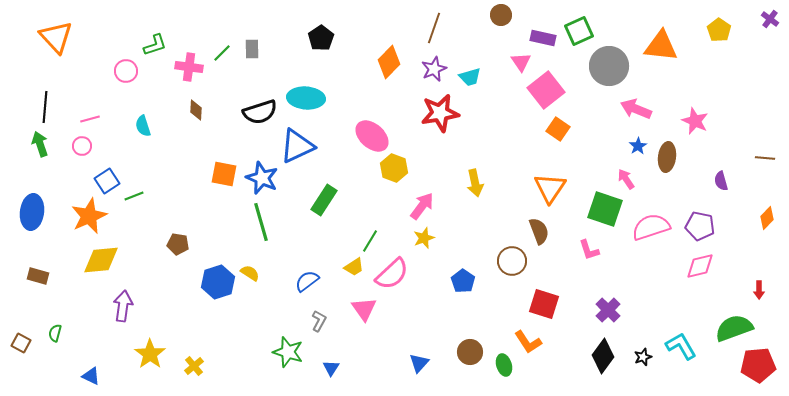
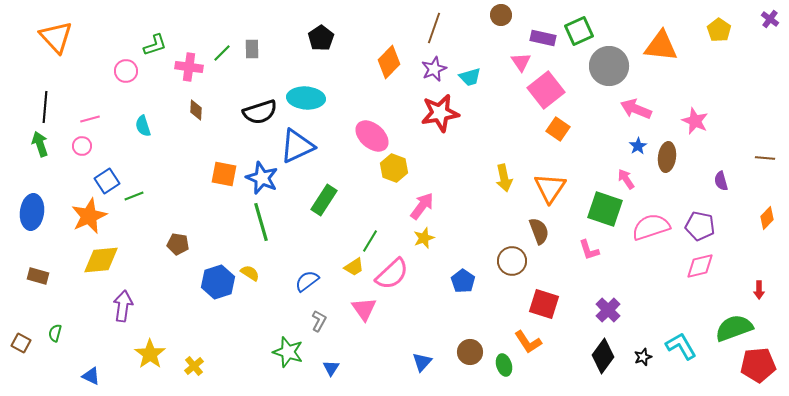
yellow arrow at (475, 183): moved 29 px right, 5 px up
blue triangle at (419, 363): moved 3 px right, 1 px up
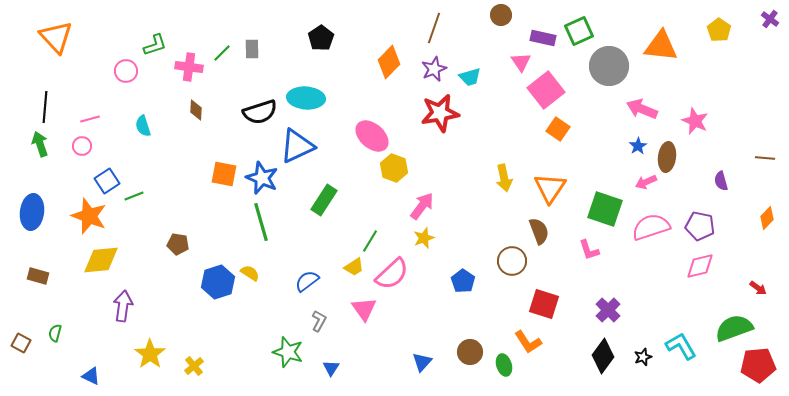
pink arrow at (636, 109): moved 6 px right
pink arrow at (626, 179): moved 20 px right, 3 px down; rotated 80 degrees counterclockwise
orange star at (89, 216): rotated 27 degrees counterclockwise
red arrow at (759, 290): moved 1 px left, 2 px up; rotated 54 degrees counterclockwise
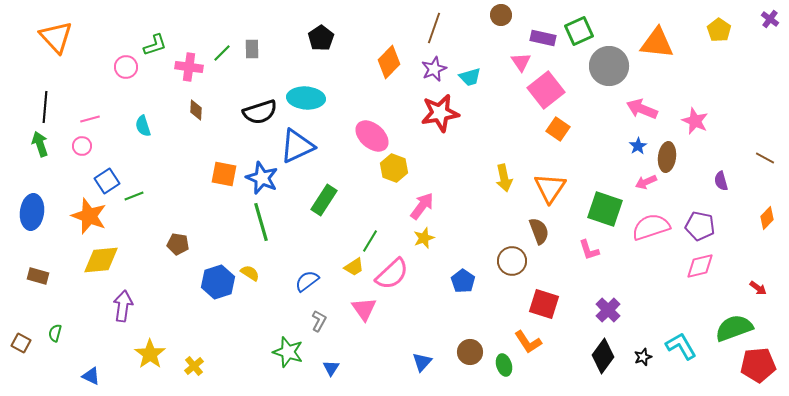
orange triangle at (661, 46): moved 4 px left, 3 px up
pink circle at (126, 71): moved 4 px up
brown line at (765, 158): rotated 24 degrees clockwise
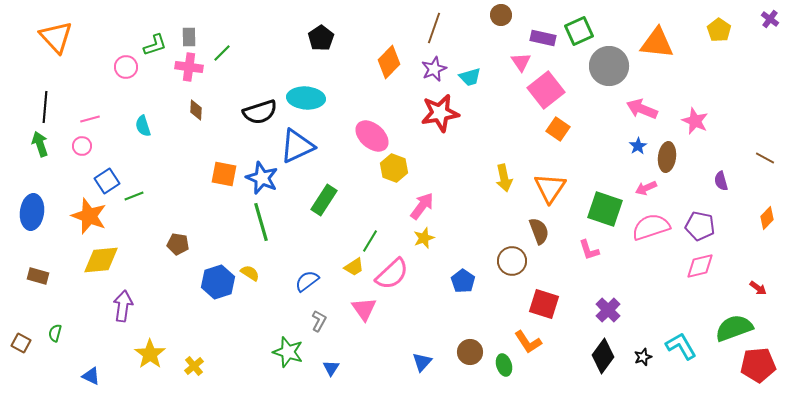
gray rectangle at (252, 49): moved 63 px left, 12 px up
pink arrow at (646, 182): moved 6 px down
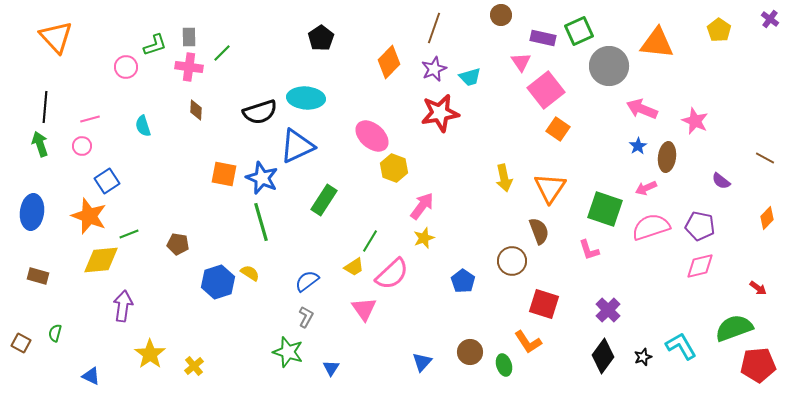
purple semicircle at (721, 181): rotated 36 degrees counterclockwise
green line at (134, 196): moved 5 px left, 38 px down
gray L-shape at (319, 321): moved 13 px left, 4 px up
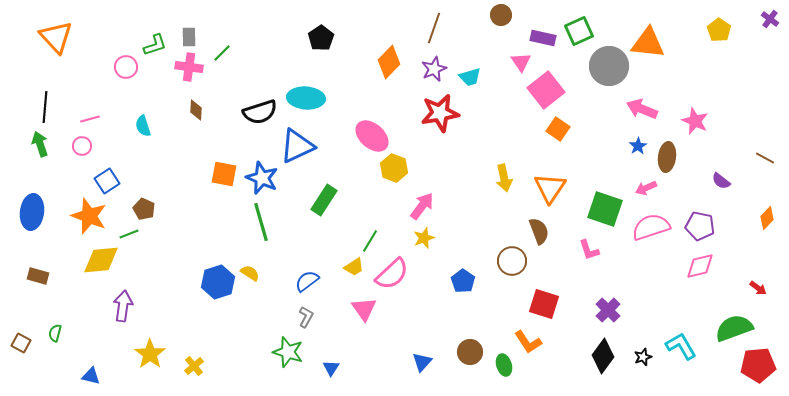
orange triangle at (657, 43): moved 9 px left
brown pentagon at (178, 244): moved 34 px left, 35 px up; rotated 15 degrees clockwise
blue triangle at (91, 376): rotated 12 degrees counterclockwise
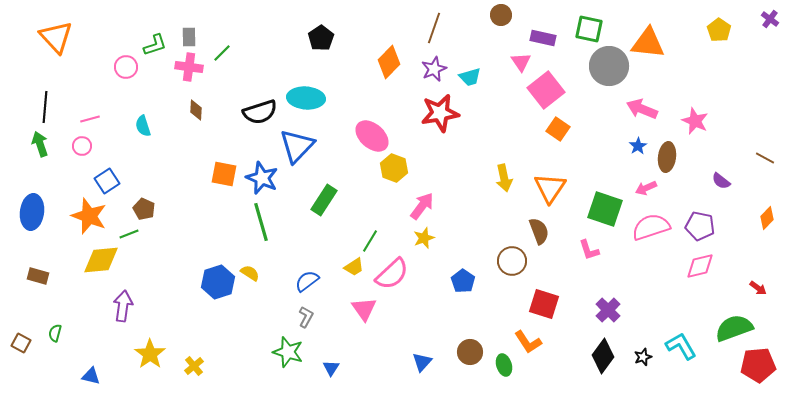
green square at (579, 31): moved 10 px right, 2 px up; rotated 36 degrees clockwise
blue triangle at (297, 146): rotated 21 degrees counterclockwise
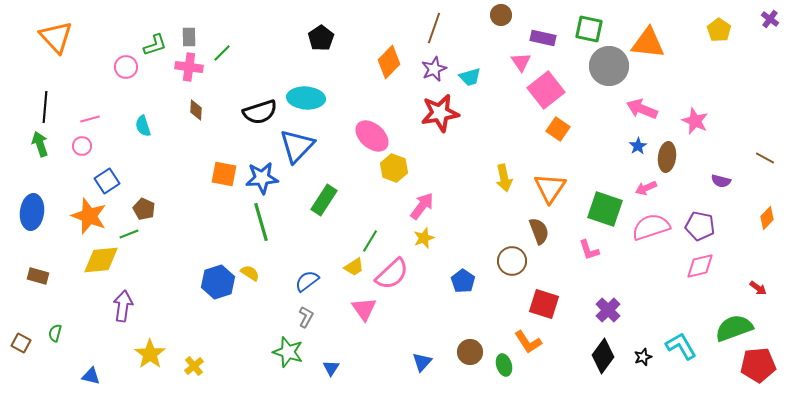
blue star at (262, 178): rotated 28 degrees counterclockwise
purple semicircle at (721, 181): rotated 24 degrees counterclockwise
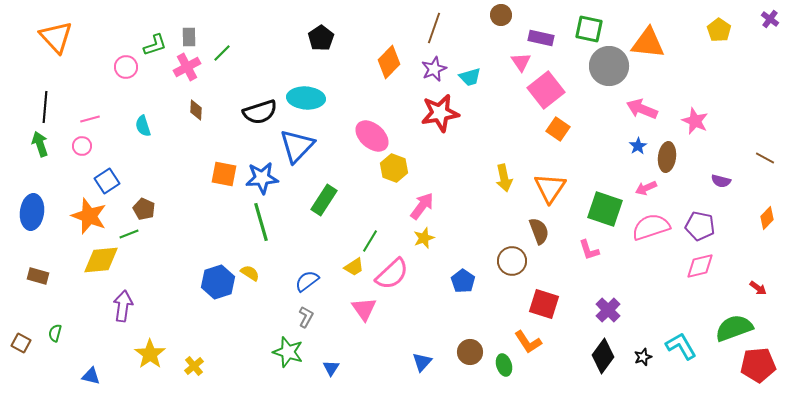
purple rectangle at (543, 38): moved 2 px left
pink cross at (189, 67): moved 2 px left; rotated 36 degrees counterclockwise
